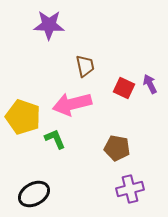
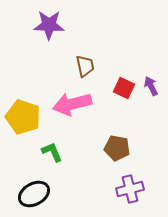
purple arrow: moved 1 px right, 2 px down
green L-shape: moved 3 px left, 13 px down
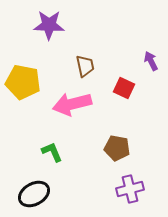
purple arrow: moved 25 px up
yellow pentagon: moved 35 px up; rotated 8 degrees counterclockwise
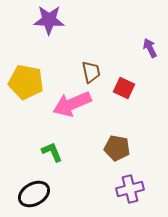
purple star: moved 5 px up
purple arrow: moved 1 px left, 13 px up
brown trapezoid: moved 6 px right, 6 px down
yellow pentagon: moved 3 px right
pink arrow: rotated 9 degrees counterclockwise
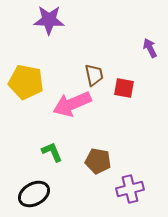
brown trapezoid: moved 3 px right, 3 px down
red square: rotated 15 degrees counterclockwise
brown pentagon: moved 19 px left, 13 px down
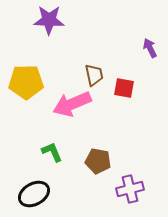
yellow pentagon: rotated 12 degrees counterclockwise
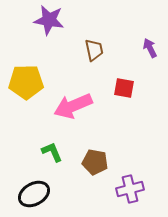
purple star: rotated 8 degrees clockwise
brown trapezoid: moved 25 px up
pink arrow: moved 1 px right, 2 px down
brown pentagon: moved 3 px left, 1 px down
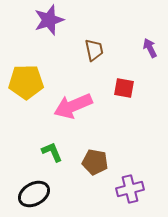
purple star: rotated 28 degrees counterclockwise
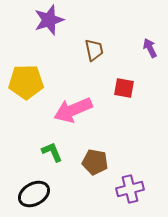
pink arrow: moved 4 px down
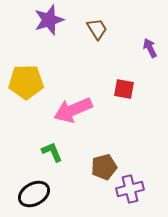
brown trapezoid: moved 3 px right, 21 px up; rotated 20 degrees counterclockwise
red square: moved 1 px down
brown pentagon: moved 9 px right, 5 px down; rotated 25 degrees counterclockwise
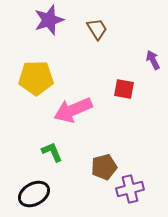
purple arrow: moved 3 px right, 12 px down
yellow pentagon: moved 10 px right, 4 px up
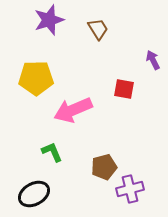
brown trapezoid: moved 1 px right
